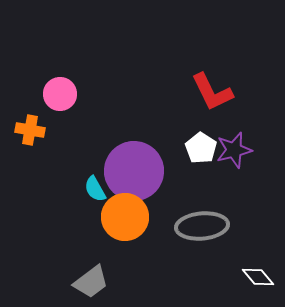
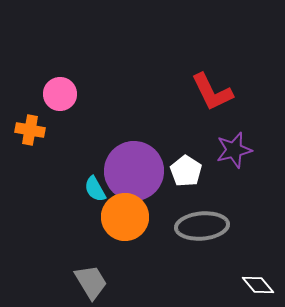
white pentagon: moved 15 px left, 23 px down
white diamond: moved 8 px down
gray trapezoid: rotated 84 degrees counterclockwise
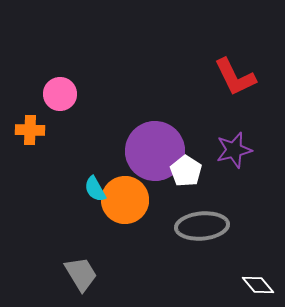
red L-shape: moved 23 px right, 15 px up
orange cross: rotated 8 degrees counterclockwise
purple circle: moved 21 px right, 20 px up
orange circle: moved 17 px up
gray trapezoid: moved 10 px left, 8 px up
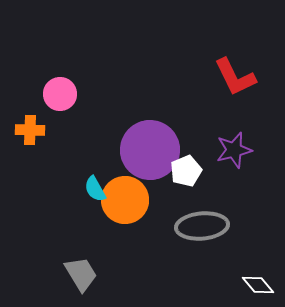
purple circle: moved 5 px left, 1 px up
white pentagon: rotated 16 degrees clockwise
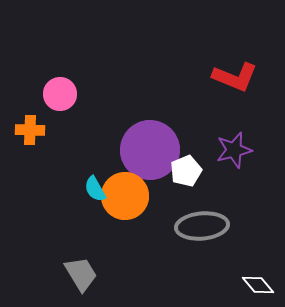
red L-shape: rotated 42 degrees counterclockwise
orange circle: moved 4 px up
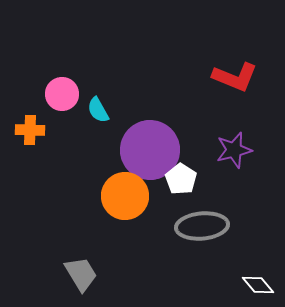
pink circle: moved 2 px right
white pentagon: moved 5 px left, 8 px down; rotated 16 degrees counterclockwise
cyan semicircle: moved 3 px right, 79 px up
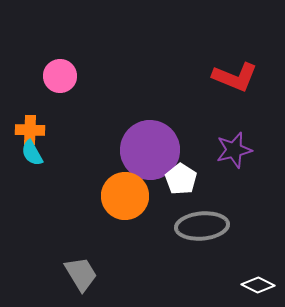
pink circle: moved 2 px left, 18 px up
cyan semicircle: moved 66 px left, 43 px down
white diamond: rotated 24 degrees counterclockwise
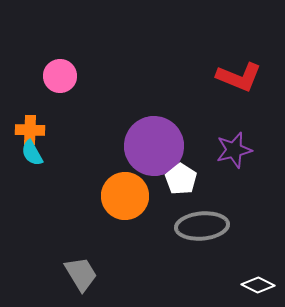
red L-shape: moved 4 px right
purple circle: moved 4 px right, 4 px up
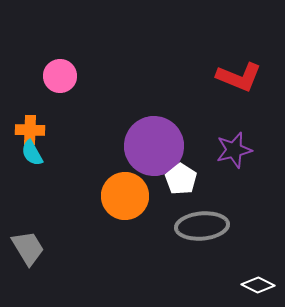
gray trapezoid: moved 53 px left, 26 px up
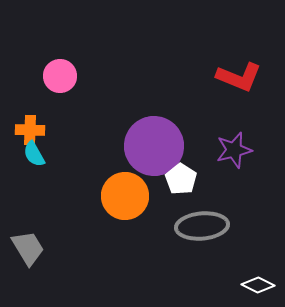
cyan semicircle: moved 2 px right, 1 px down
